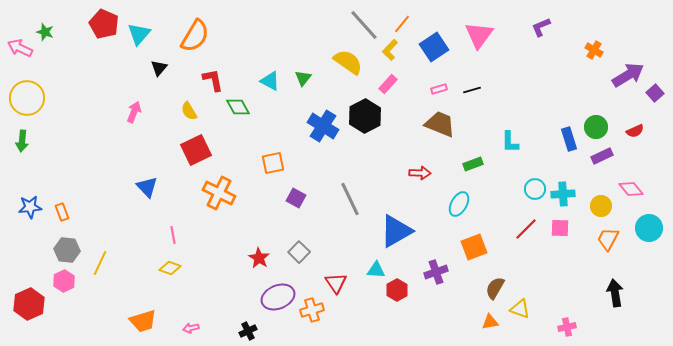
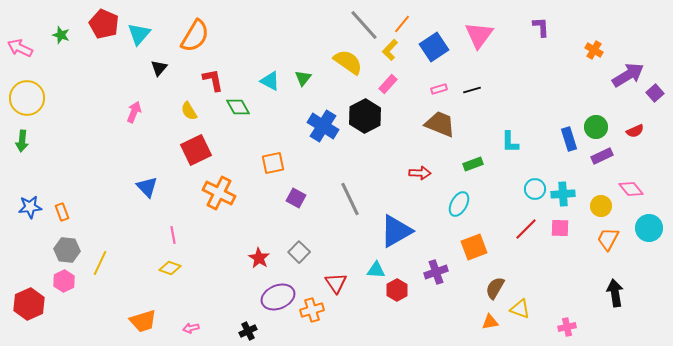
purple L-shape at (541, 27): rotated 110 degrees clockwise
green star at (45, 32): moved 16 px right, 3 px down
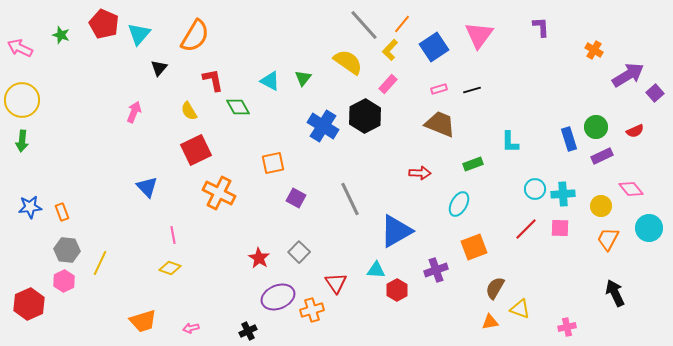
yellow circle at (27, 98): moved 5 px left, 2 px down
purple cross at (436, 272): moved 2 px up
black arrow at (615, 293): rotated 16 degrees counterclockwise
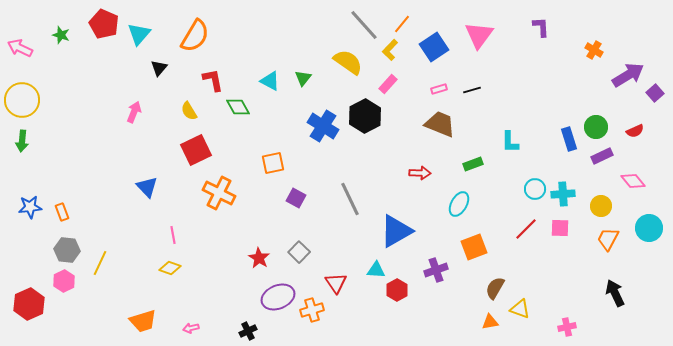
pink diamond at (631, 189): moved 2 px right, 8 px up
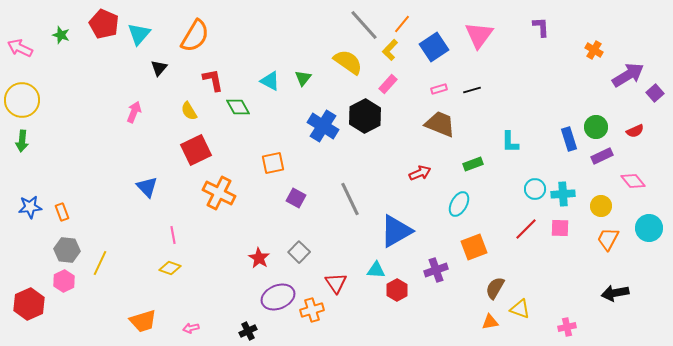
red arrow at (420, 173): rotated 25 degrees counterclockwise
black arrow at (615, 293): rotated 76 degrees counterclockwise
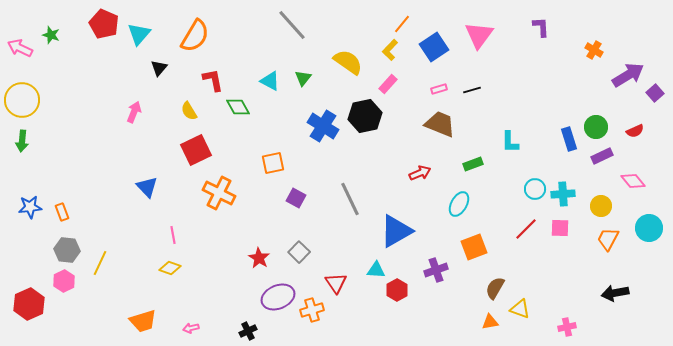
gray line at (364, 25): moved 72 px left
green star at (61, 35): moved 10 px left
black hexagon at (365, 116): rotated 16 degrees clockwise
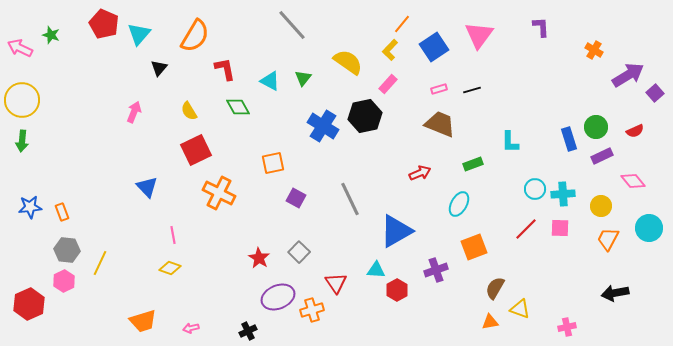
red L-shape at (213, 80): moved 12 px right, 11 px up
